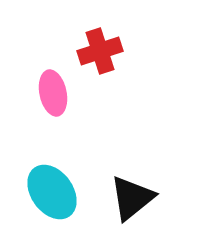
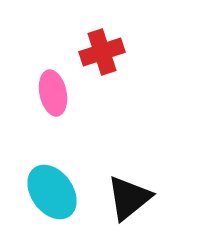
red cross: moved 2 px right, 1 px down
black triangle: moved 3 px left
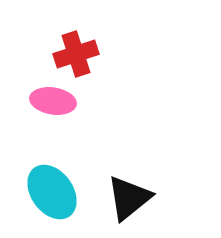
red cross: moved 26 px left, 2 px down
pink ellipse: moved 8 px down; rotated 69 degrees counterclockwise
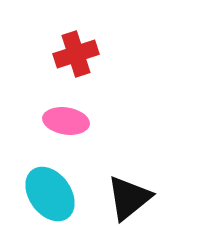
pink ellipse: moved 13 px right, 20 px down
cyan ellipse: moved 2 px left, 2 px down
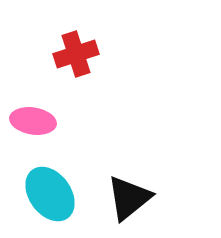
pink ellipse: moved 33 px left
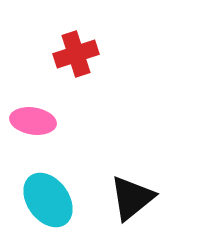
cyan ellipse: moved 2 px left, 6 px down
black triangle: moved 3 px right
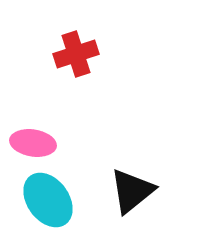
pink ellipse: moved 22 px down
black triangle: moved 7 px up
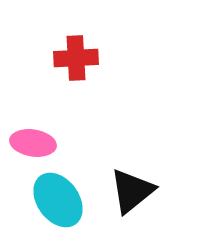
red cross: moved 4 px down; rotated 15 degrees clockwise
cyan ellipse: moved 10 px right
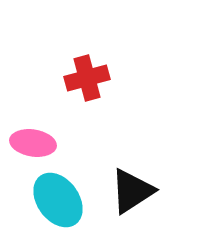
red cross: moved 11 px right, 20 px down; rotated 12 degrees counterclockwise
black triangle: rotated 6 degrees clockwise
